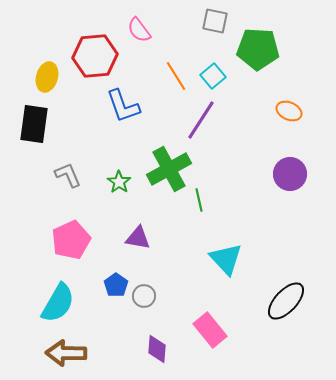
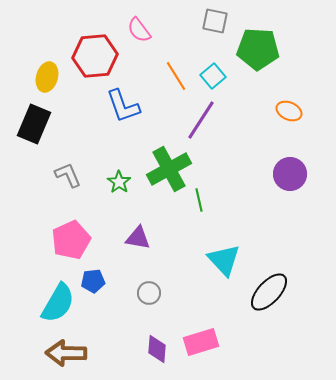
black rectangle: rotated 15 degrees clockwise
cyan triangle: moved 2 px left, 1 px down
blue pentagon: moved 23 px left, 4 px up; rotated 30 degrees clockwise
gray circle: moved 5 px right, 3 px up
black ellipse: moved 17 px left, 9 px up
pink rectangle: moved 9 px left, 12 px down; rotated 68 degrees counterclockwise
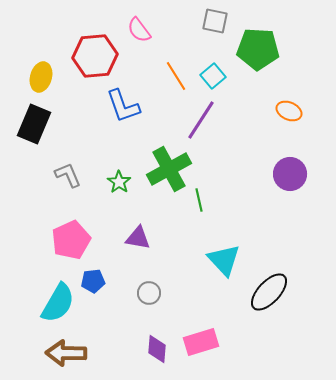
yellow ellipse: moved 6 px left
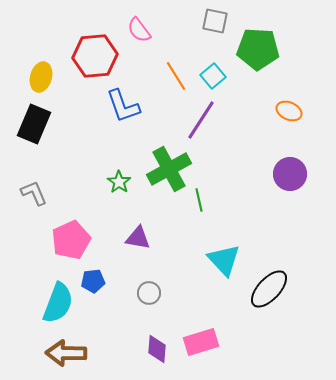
gray L-shape: moved 34 px left, 18 px down
black ellipse: moved 3 px up
cyan semicircle: rotated 9 degrees counterclockwise
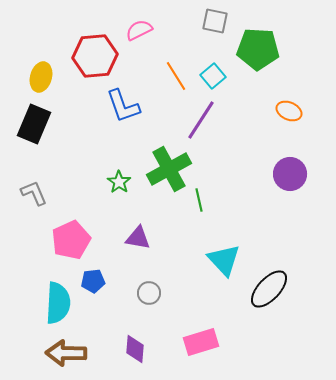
pink semicircle: rotated 100 degrees clockwise
cyan semicircle: rotated 18 degrees counterclockwise
purple diamond: moved 22 px left
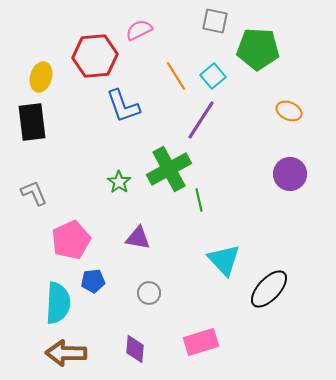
black rectangle: moved 2 px left, 2 px up; rotated 30 degrees counterclockwise
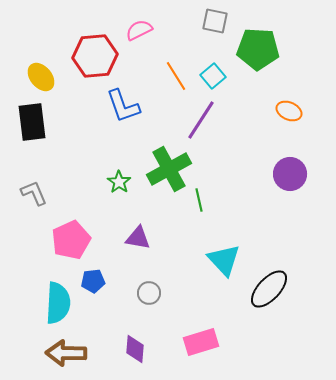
yellow ellipse: rotated 56 degrees counterclockwise
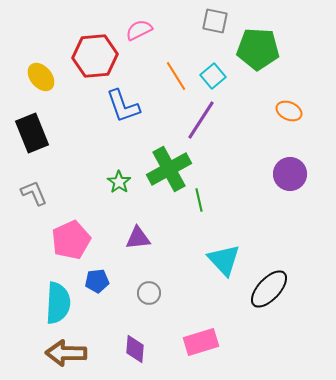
black rectangle: moved 11 px down; rotated 15 degrees counterclockwise
purple triangle: rotated 16 degrees counterclockwise
blue pentagon: moved 4 px right
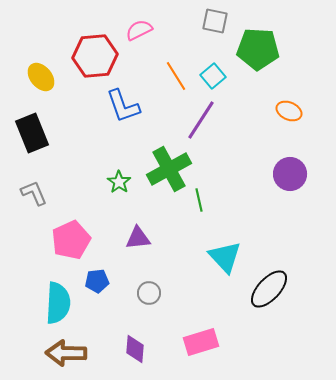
cyan triangle: moved 1 px right, 3 px up
